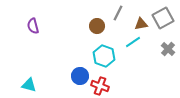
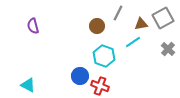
cyan triangle: moved 1 px left; rotated 14 degrees clockwise
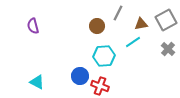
gray square: moved 3 px right, 2 px down
cyan hexagon: rotated 25 degrees counterclockwise
cyan triangle: moved 9 px right, 3 px up
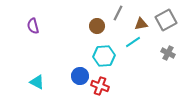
gray cross: moved 4 px down; rotated 16 degrees counterclockwise
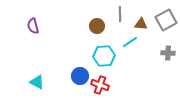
gray line: moved 2 px right, 1 px down; rotated 28 degrees counterclockwise
brown triangle: rotated 16 degrees clockwise
cyan line: moved 3 px left
gray cross: rotated 24 degrees counterclockwise
red cross: moved 1 px up
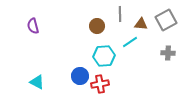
red cross: moved 1 px up; rotated 30 degrees counterclockwise
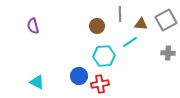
blue circle: moved 1 px left
